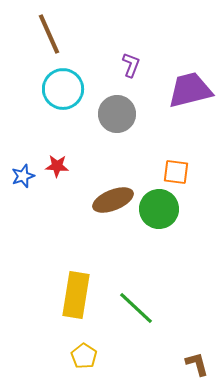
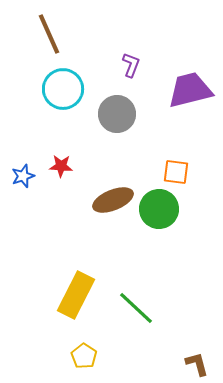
red star: moved 4 px right
yellow rectangle: rotated 18 degrees clockwise
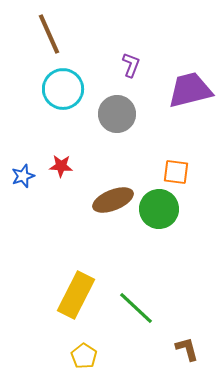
brown L-shape: moved 10 px left, 15 px up
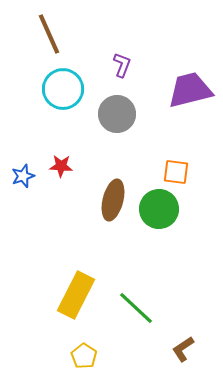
purple L-shape: moved 9 px left
brown ellipse: rotated 54 degrees counterclockwise
brown L-shape: moved 4 px left; rotated 108 degrees counterclockwise
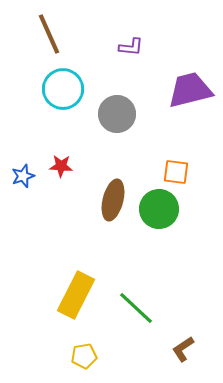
purple L-shape: moved 9 px right, 18 px up; rotated 75 degrees clockwise
yellow pentagon: rotated 30 degrees clockwise
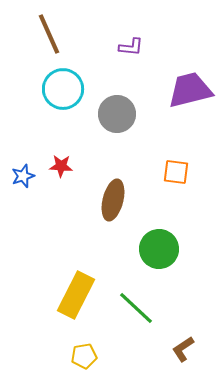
green circle: moved 40 px down
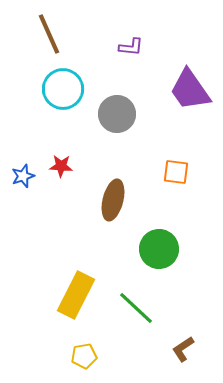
purple trapezoid: rotated 111 degrees counterclockwise
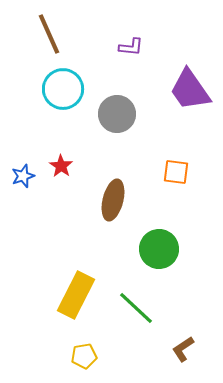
red star: rotated 30 degrees clockwise
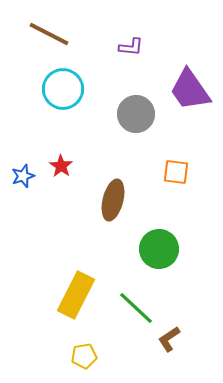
brown line: rotated 39 degrees counterclockwise
gray circle: moved 19 px right
brown L-shape: moved 14 px left, 10 px up
